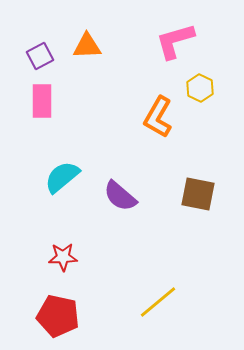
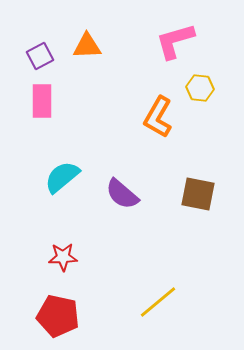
yellow hexagon: rotated 20 degrees counterclockwise
purple semicircle: moved 2 px right, 2 px up
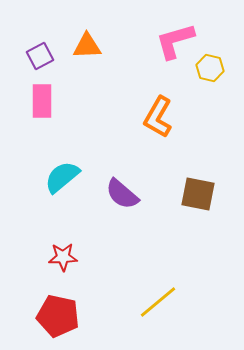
yellow hexagon: moved 10 px right, 20 px up; rotated 8 degrees clockwise
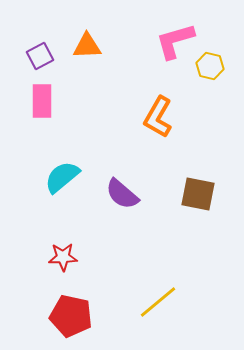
yellow hexagon: moved 2 px up
red pentagon: moved 13 px right
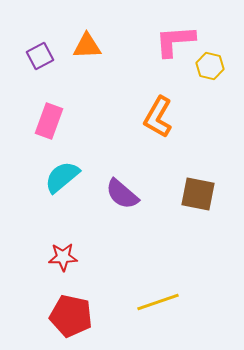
pink L-shape: rotated 12 degrees clockwise
pink rectangle: moved 7 px right, 20 px down; rotated 20 degrees clockwise
yellow line: rotated 21 degrees clockwise
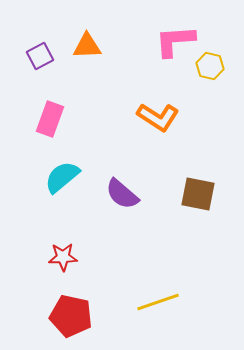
orange L-shape: rotated 87 degrees counterclockwise
pink rectangle: moved 1 px right, 2 px up
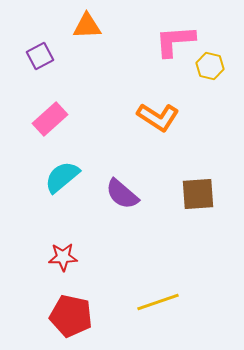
orange triangle: moved 20 px up
pink rectangle: rotated 28 degrees clockwise
brown square: rotated 15 degrees counterclockwise
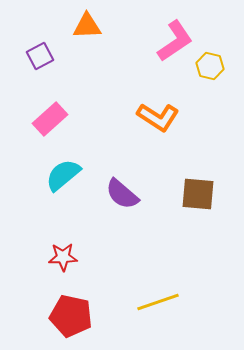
pink L-shape: rotated 150 degrees clockwise
cyan semicircle: moved 1 px right, 2 px up
brown square: rotated 9 degrees clockwise
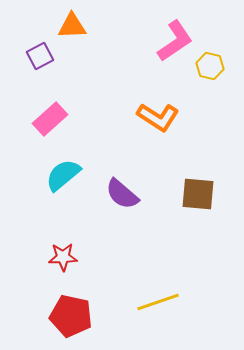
orange triangle: moved 15 px left
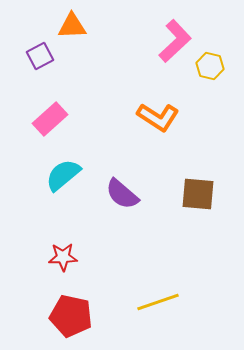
pink L-shape: rotated 9 degrees counterclockwise
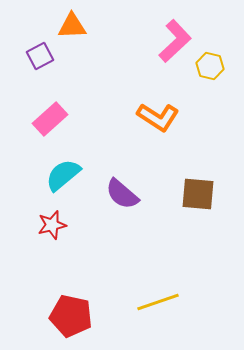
red star: moved 11 px left, 32 px up; rotated 12 degrees counterclockwise
